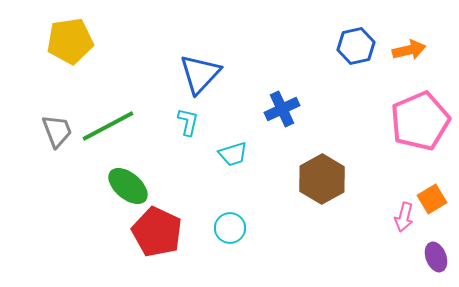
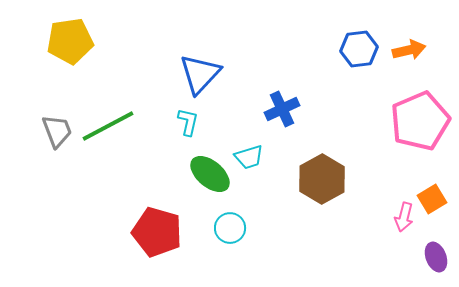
blue hexagon: moved 3 px right, 3 px down; rotated 6 degrees clockwise
cyan trapezoid: moved 16 px right, 3 px down
green ellipse: moved 82 px right, 12 px up
red pentagon: rotated 9 degrees counterclockwise
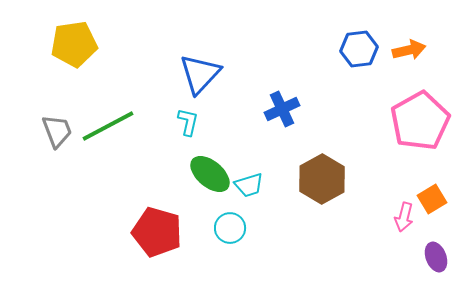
yellow pentagon: moved 4 px right, 3 px down
pink pentagon: rotated 6 degrees counterclockwise
cyan trapezoid: moved 28 px down
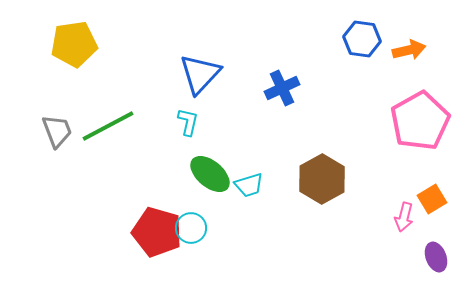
blue hexagon: moved 3 px right, 10 px up; rotated 15 degrees clockwise
blue cross: moved 21 px up
cyan circle: moved 39 px left
